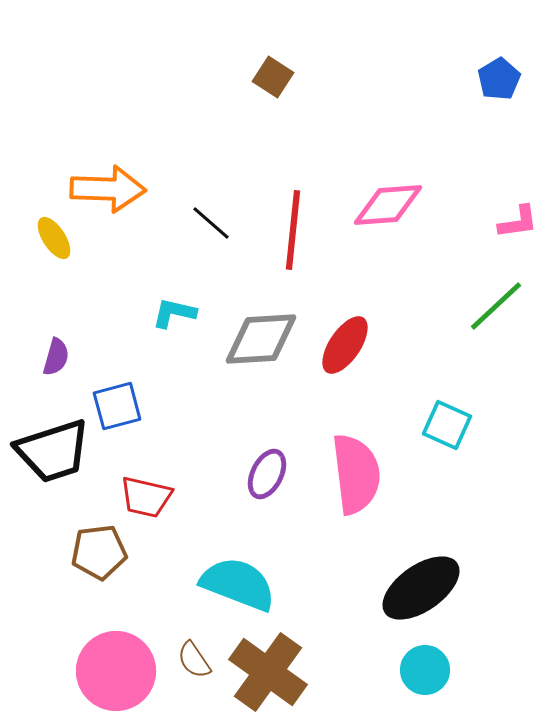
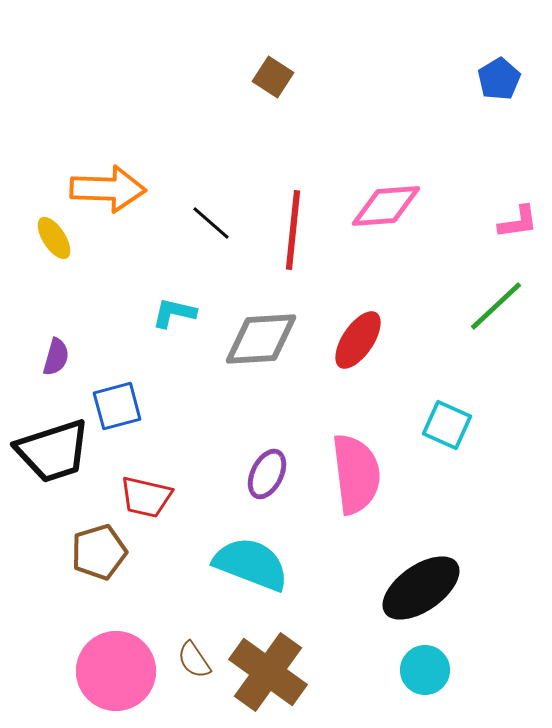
pink diamond: moved 2 px left, 1 px down
red ellipse: moved 13 px right, 5 px up
brown pentagon: rotated 10 degrees counterclockwise
cyan semicircle: moved 13 px right, 20 px up
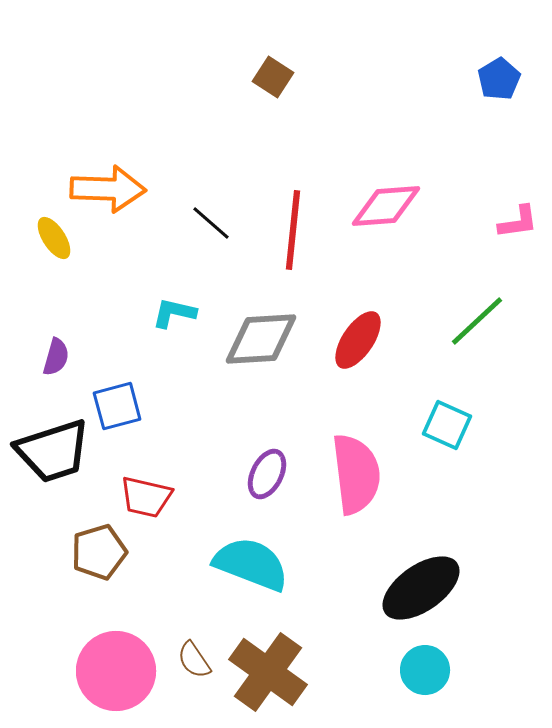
green line: moved 19 px left, 15 px down
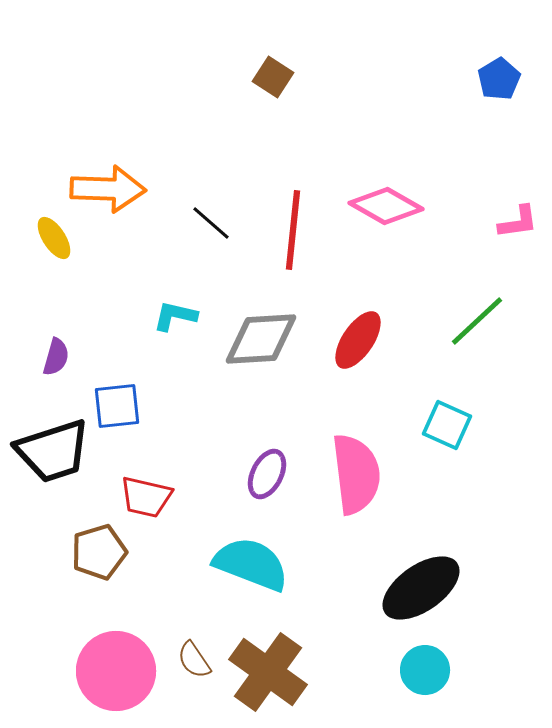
pink diamond: rotated 34 degrees clockwise
cyan L-shape: moved 1 px right, 3 px down
blue square: rotated 9 degrees clockwise
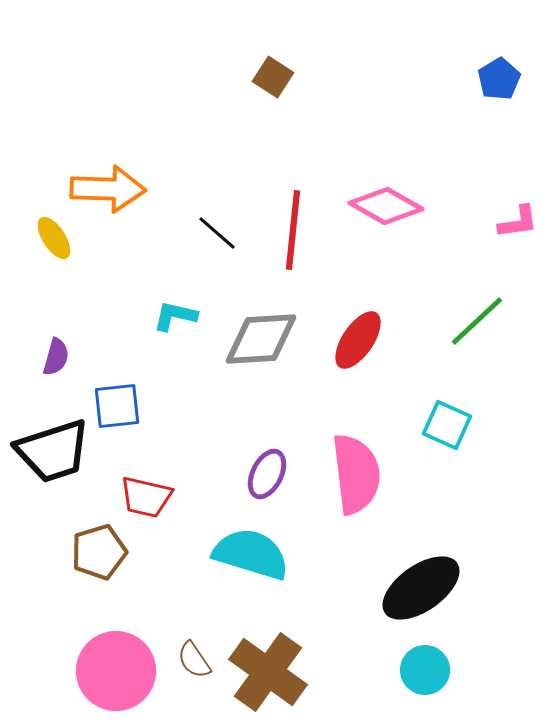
black line: moved 6 px right, 10 px down
cyan semicircle: moved 10 px up; rotated 4 degrees counterclockwise
